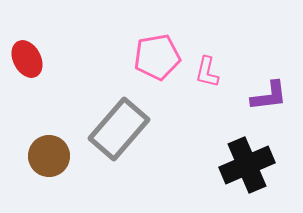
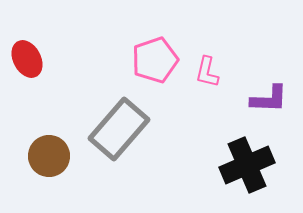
pink pentagon: moved 2 px left, 3 px down; rotated 9 degrees counterclockwise
purple L-shape: moved 3 px down; rotated 9 degrees clockwise
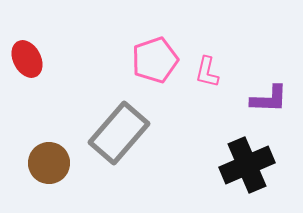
gray rectangle: moved 4 px down
brown circle: moved 7 px down
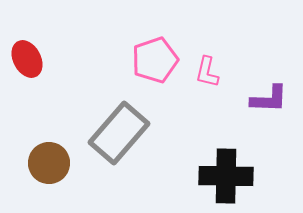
black cross: moved 21 px left, 11 px down; rotated 24 degrees clockwise
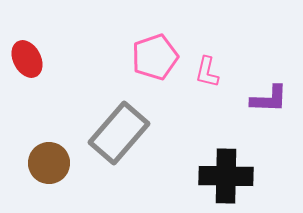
pink pentagon: moved 3 px up
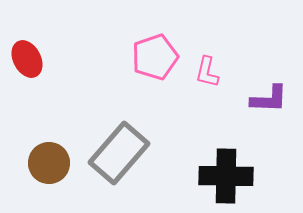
gray rectangle: moved 20 px down
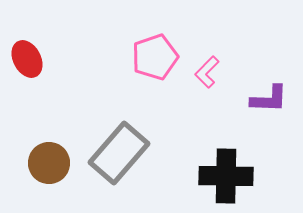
pink L-shape: rotated 32 degrees clockwise
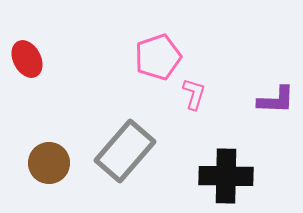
pink pentagon: moved 3 px right
pink L-shape: moved 13 px left, 22 px down; rotated 152 degrees clockwise
purple L-shape: moved 7 px right, 1 px down
gray rectangle: moved 6 px right, 2 px up
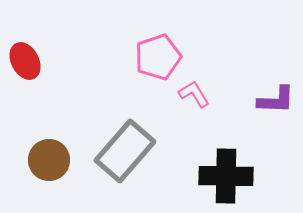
red ellipse: moved 2 px left, 2 px down
pink L-shape: rotated 48 degrees counterclockwise
brown circle: moved 3 px up
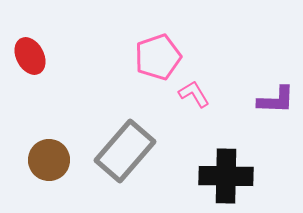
red ellipse: moved 5 px right, 5 px up
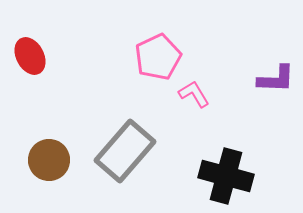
pink pentagon: rotated 6 degrees counterclockwise
purple L-shape: moved 21 px up
black cross: rotated 14 degrees clockwise
